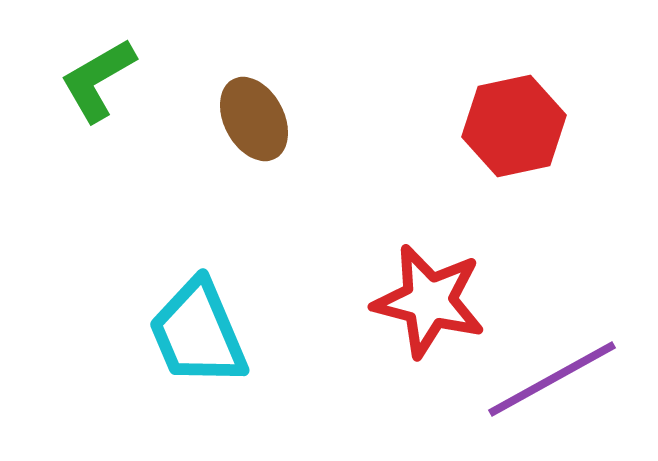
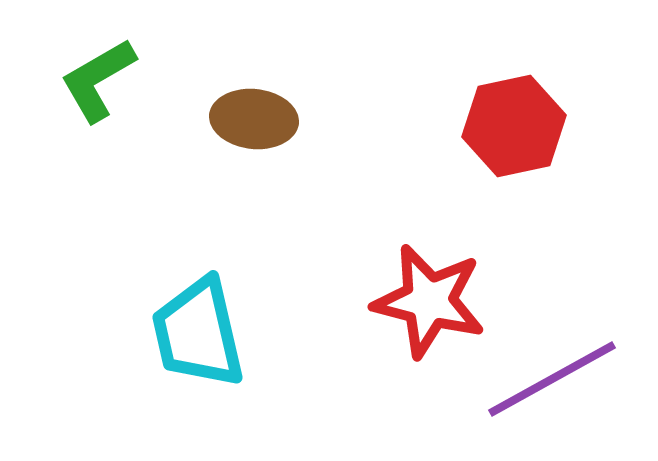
brown ellipse: rotated 56 degrees counterclockwise
cyan trapezoid: rotated 10 degrees clockwise
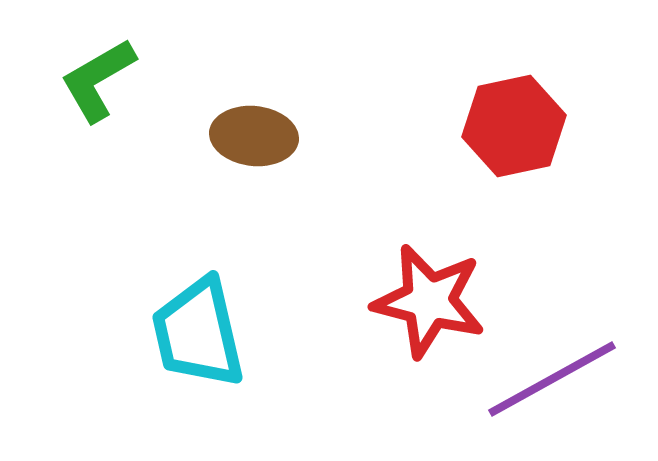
brown ellipse: moved 17 px down
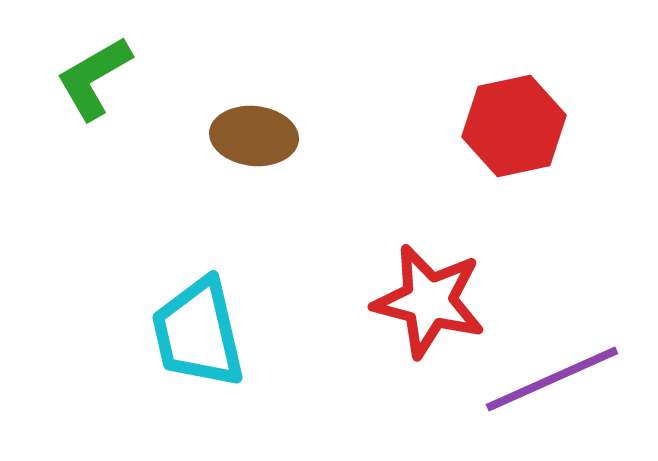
green L-shape: moved 4 px left, 2 px up
purple line: rotated 5 degrees clockwise
